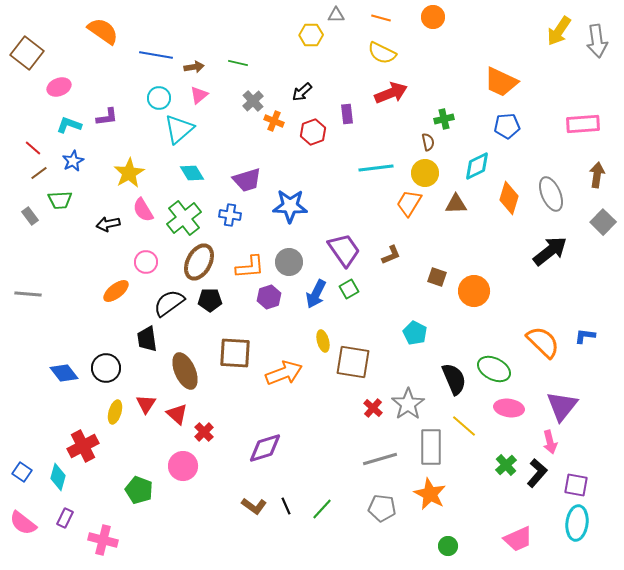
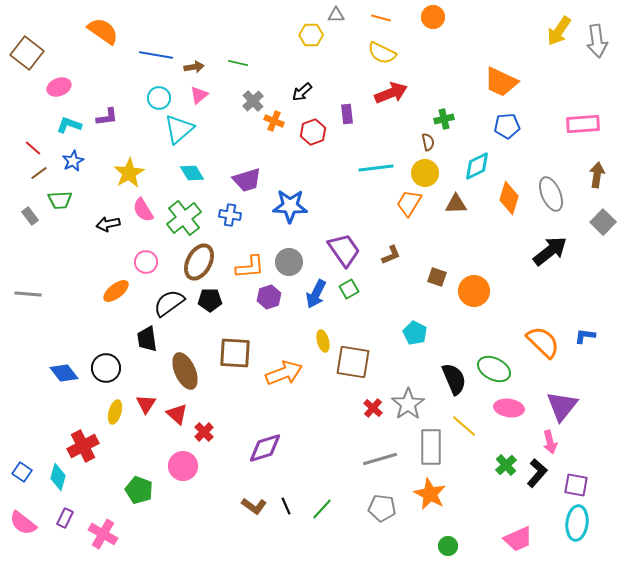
pink cross at (103, 540): moved 6 px up; rotated 16 degrees clockwise
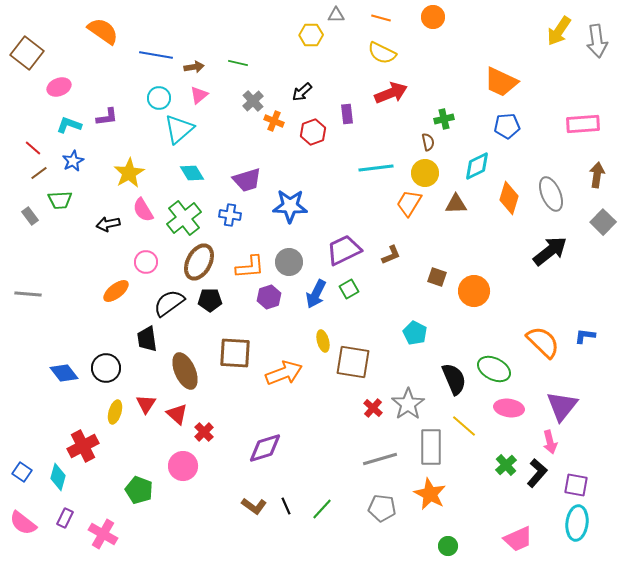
purple trapezoid at (344, 250): rotated 81 degrees counterclockwise
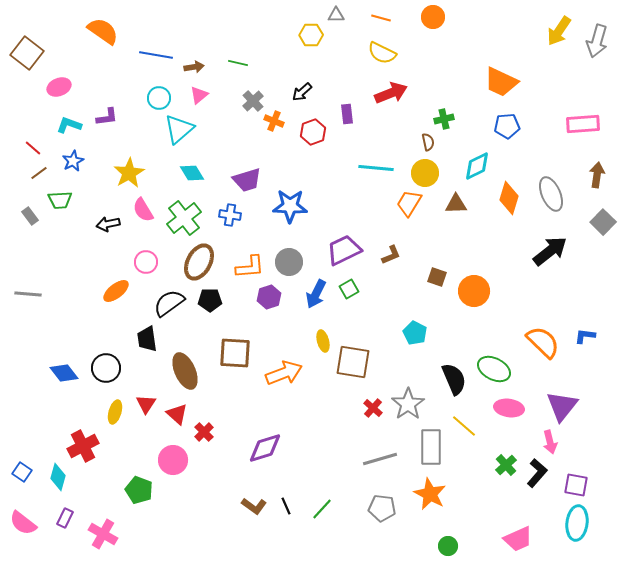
gray arrow at (597, 41): rotated 24 degrees clockwise
cyan line at (376, 168): rotated 12 degrees clockwise
pink circle at (183, 466): moved 10 px left, 6 px up
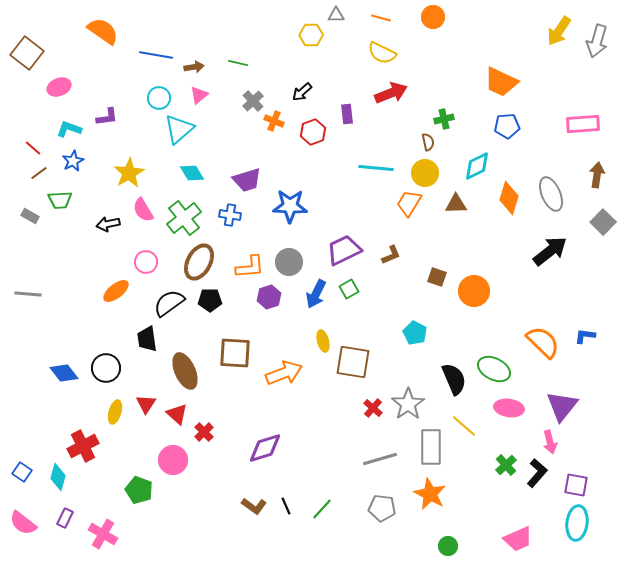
cyan L-shape at (69, 125): moved 4 px down
gray rectangle at (30, 216): rotated 24 degrees counterclockwise
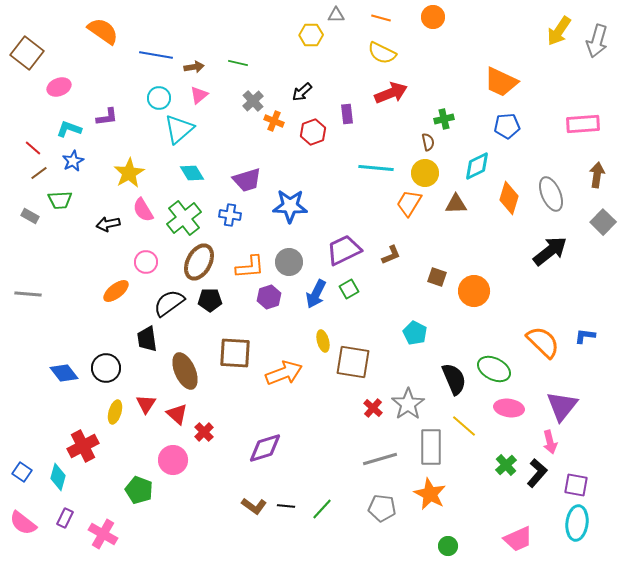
black line at (286, 506): rotated 60 degrees counterclockwise
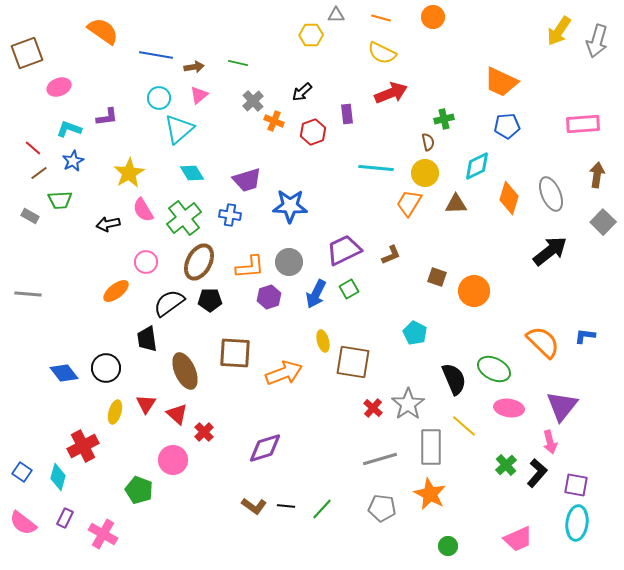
brown square at (27, 53): rotated 32 degrees clockwise
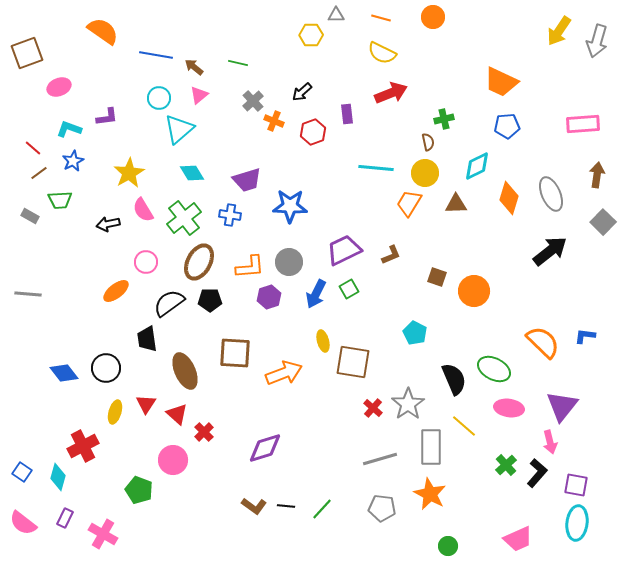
brown arrow at (194, 67): rotated 132 degrees counterclockwise
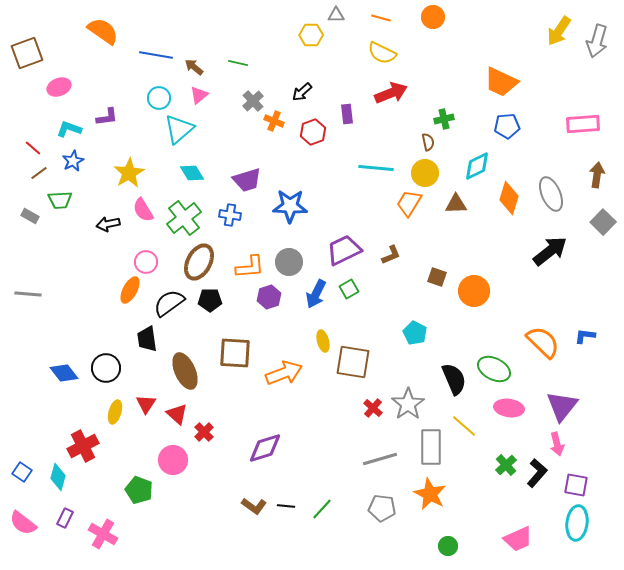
orange ellipse at (116, 291): moved 14 px right, 1 px up; rotated 24 degrees counterclockwise
pink arrow at (550, 442): moved 7 px right, 2 px down
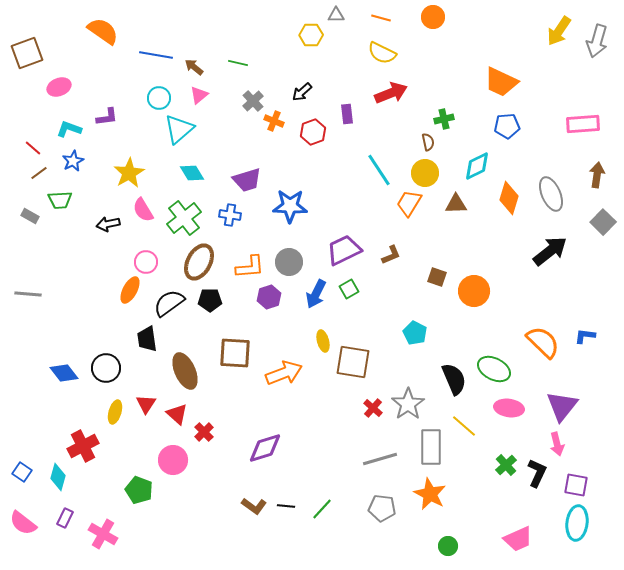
cyan line at (376, 168): moved 3 px right, 2 px down; rotated 52 degrees clockwise
black L-shape at (537, 473): rotated 16 degrees counterclockwise
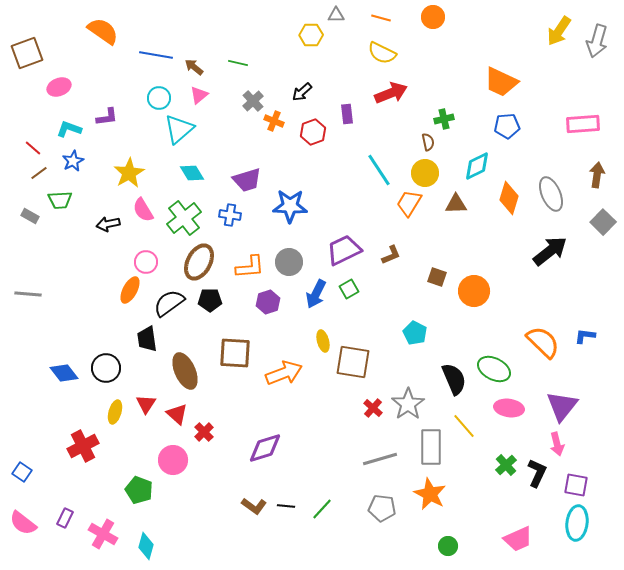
purple hexagon at (269, 297): moved 1 px left, 5 px down
yellow line at (464, 426): rotated 8 degrees clockwise
cyan diamond at (58, 477): moved 88 px right, 69 px down
